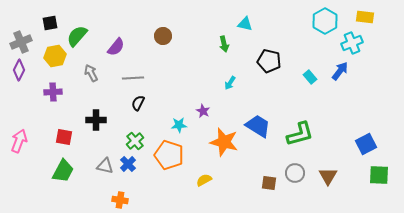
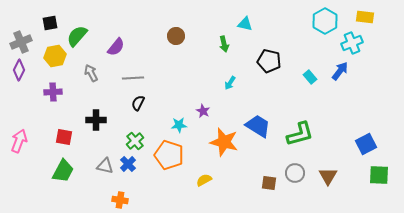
brown circle: moved 13 px right
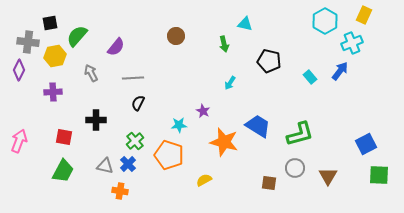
yellow rectangle: moved 1 px left, 2 px up; rotated 72 degrees counterclockwise
gray cross: moved 7 px right; rotated 30 degrees clockwise
gray circle: moved 5 px up
orange cross: moved 9 px up
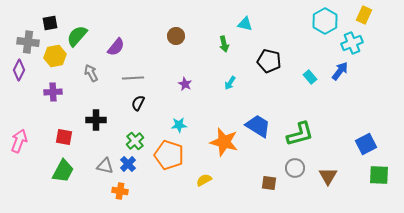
purple star: moved 18 px left, 27 px up
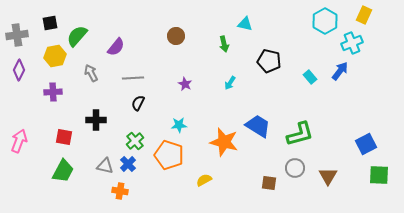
gray cross: moved 11 px left, 7 px up; rotated 15 degrees counterclockwise
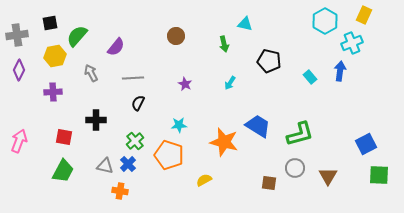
blue arrow: rotated 30 degrees counterclockwise
